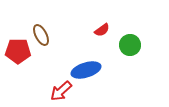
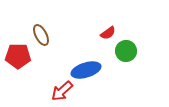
red semicircle: moved 6 px right, 3 px down
green circle: moved 4 px left, 6 px down
red pentagon: moved 5 px down
red arrow: moved 1 px right
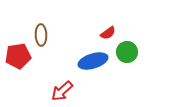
brown ellipse: rotated 25 degrees clockwise
green circle: moved 1 px right, 1 px down
red pentagon: rotated 10 degrees counterclockwise
blue ellipse: moved 7 px right, 9 px up
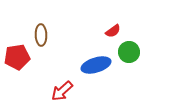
red semicircle: moved 5 px right, 2 px up
green circle: moved 2 px right
red pentagon: moved 1 px left, 1 px down
blue ellipse: moved 3 px right, 4 px down
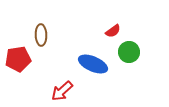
red pentagon: moved 1 px right, 2 px down
blue ellipse: moved 3 px left, 1 px up; rotated 40 degrees clockwise
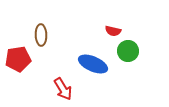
red semicircle: rotated 49 degrees clockwise
green circle: moved 1 px left, 1 px up
red arrow: moved 1 px right, 2 px up; rotated 80 degrees counterclockwise
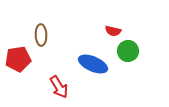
red arrow: moved 4 px left, 2 px up
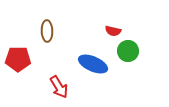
brown ellipse: moved 6 px right, 4 px up
red pentagon: rotated 10 degrees clockwise
